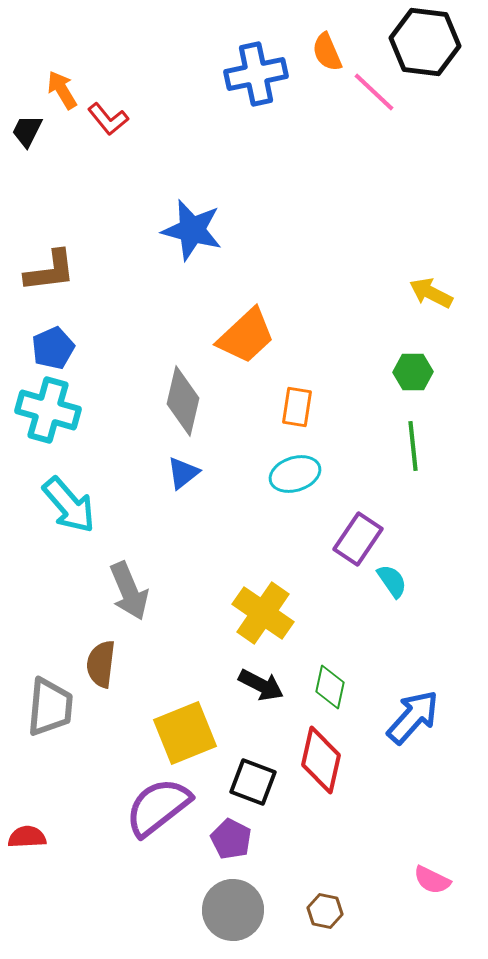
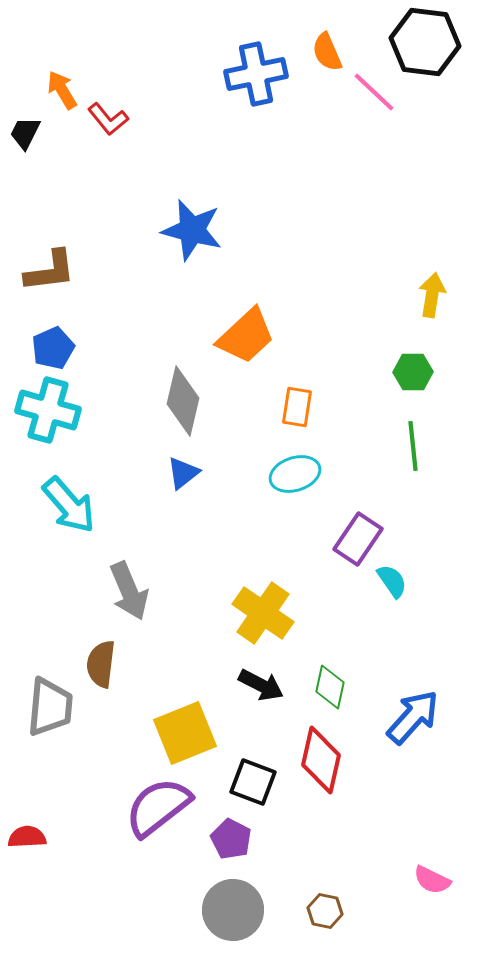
black trapezoid: moved 2 px left, 2 px down
yellow arrow: moved 1 px right, 2 px down; rotated 72 degrees clockwise
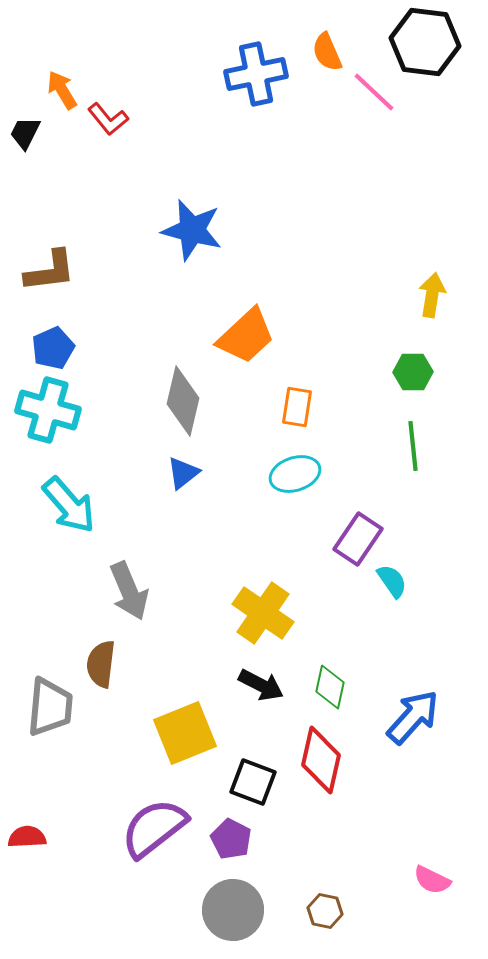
purple semicircle: moved 4 px left, 21 px down
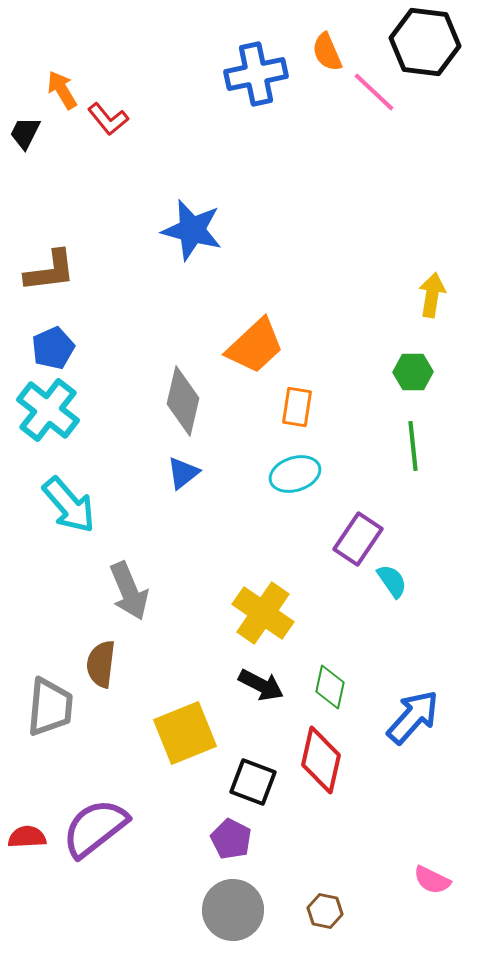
orange trapezoid: moved 9 px right, 10 px down
cyan cross: rotated 22 degrees clockwise
purple semicircle: moved 59 px left
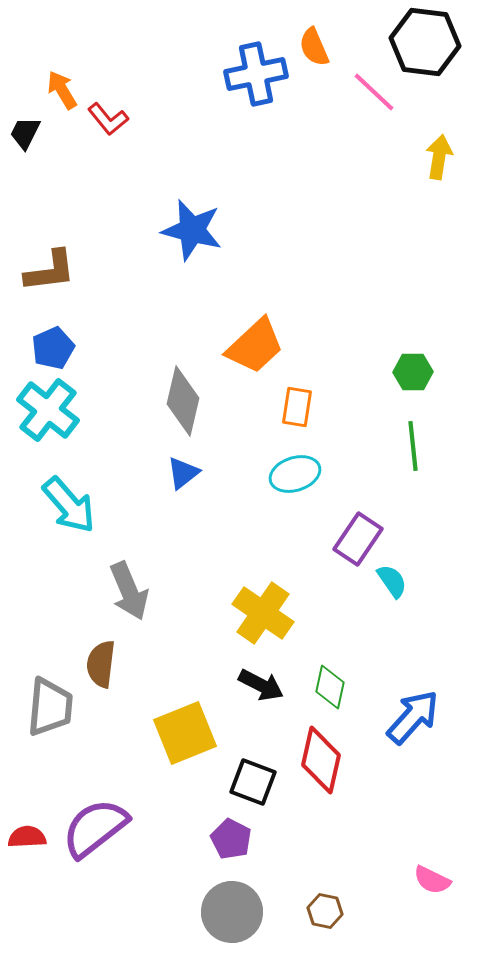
orange semicircle: moved 13 px left, 5 px up
yellow arrow: moved 7 px right, 138 px up
gray circle: moved 1 px left, 2 px down
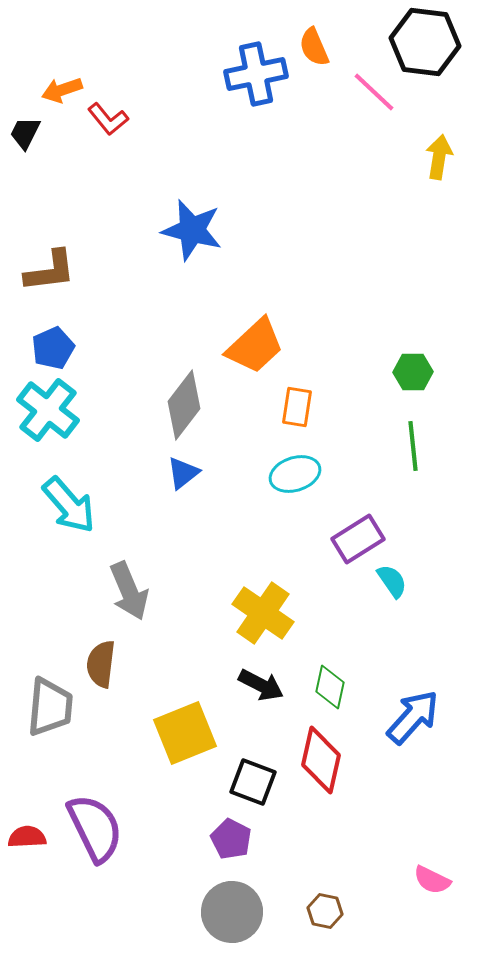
orange arrow: rotated 78 degrees counterclockwise
gray diamond: moved 1 px right, 4 px down; rotated 24 degrees clockwise
purple rectangle: rotated 24 degrees clockwise
purple semicircle: rotated 102 degrees clockwise
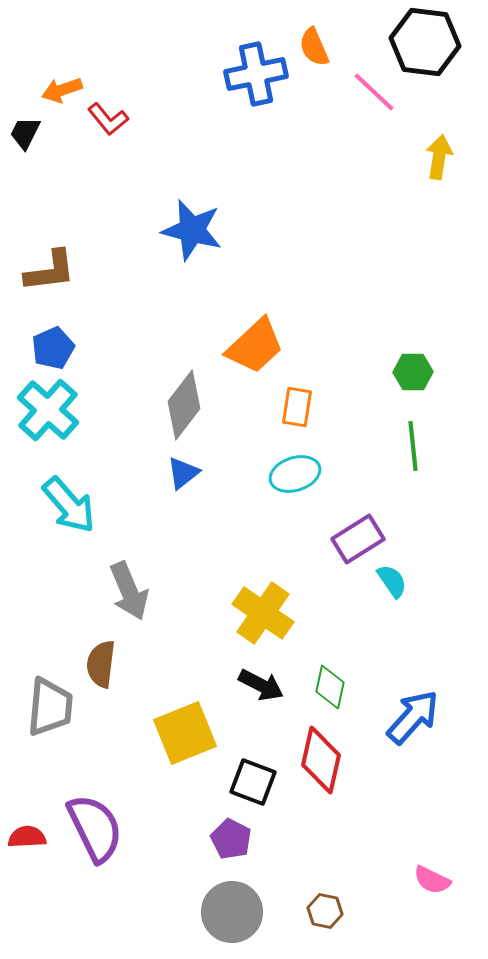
cyan cross: rotated 4 degrees clockwise
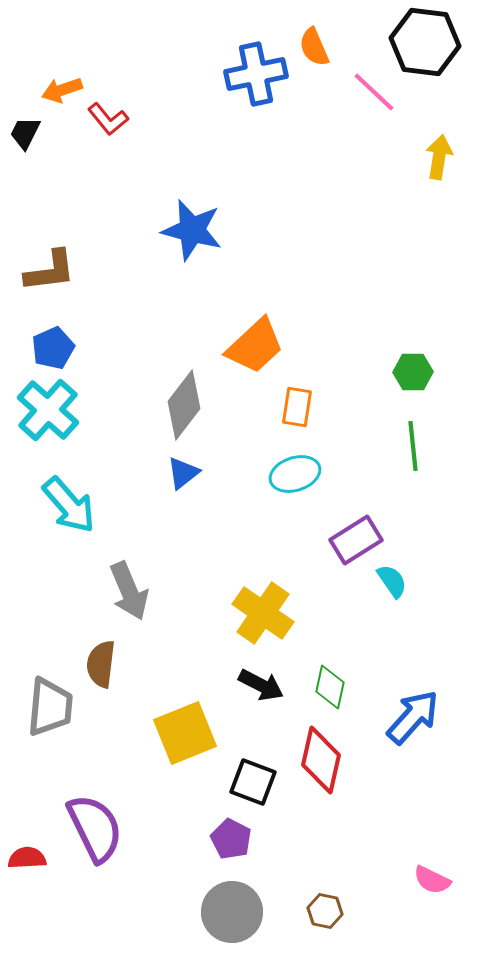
purple rectangle: moved 2 px left, 1 px down
red semicircle: moved 21 px down
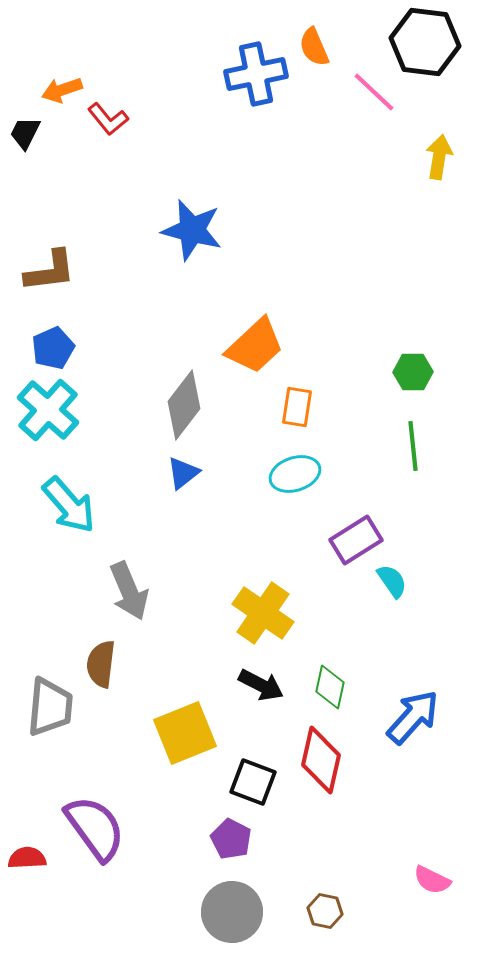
purple semicircle: rotated 10 degrees counterclockwise
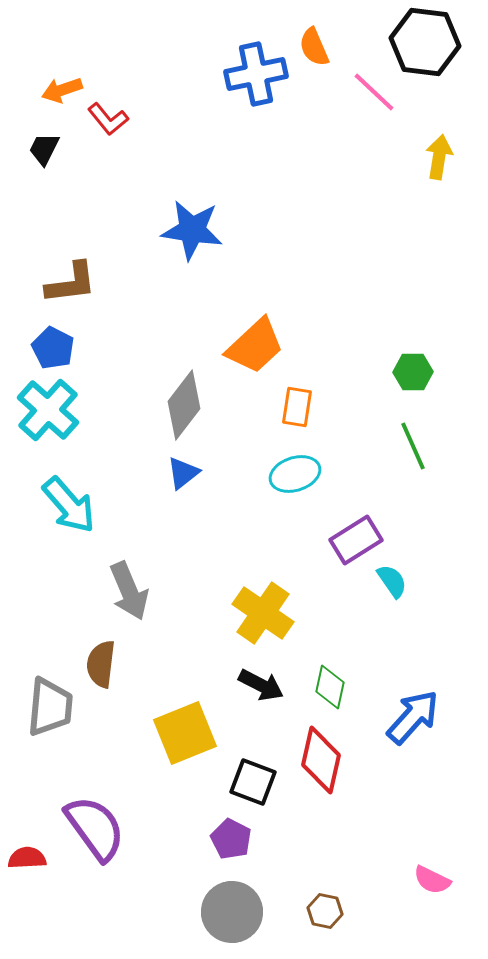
black trapezoid: moved 19 px right, 16 px down
blue star: rotated 6 degrees counterclockwise
brown L-shape: moved 21 px right, 12 px down
blue pentagon: rotated 21 degrees counterclockwise
green line: rotated 18 degrees counterclockwise
